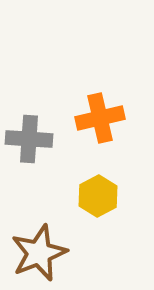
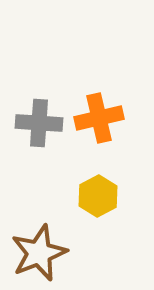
orange cross: moved 1 px left
gray cross: moved 10 px right, 16 px up
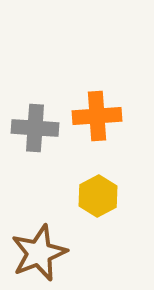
orange cross: moved 2 px left, 2 px up; rotated 9 degrees clockwise
gray cross: moved 4 px left, 5 px down
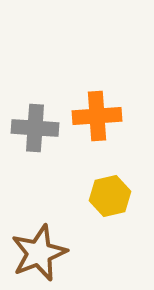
yellow hexagon: moved 12 px right; rotated 15 degrees clockwise
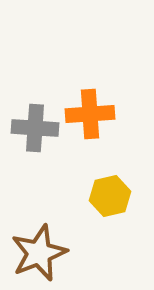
orange cross: moved 7 px left, 2 px up
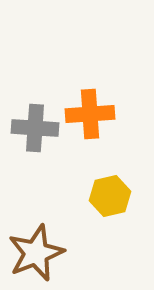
brown star: moved 3 px left
